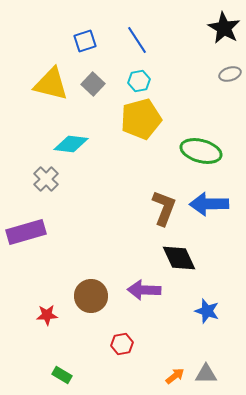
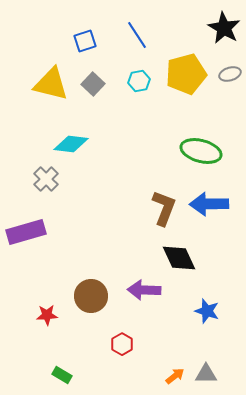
blue line: moved 5 px up
yellow pentagon: moved 45 px right, 45 px up
red hexagon: rotated 20 degrees counterclockwise
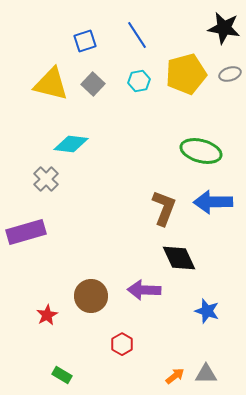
black star: rotated 20 degrees counterclockwise
blue arrow: moved 4 px right, 2 px up
red star: rotated 25 degrees counterclockwise
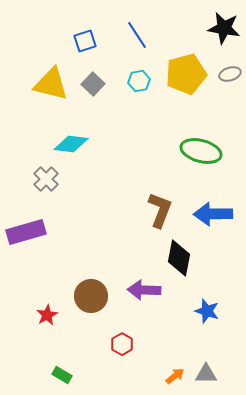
blue arrow: moved 12 px down
brown L-shape: moved 4 px left, 2 px down
black diamond: rotated 36 degrees clockwise
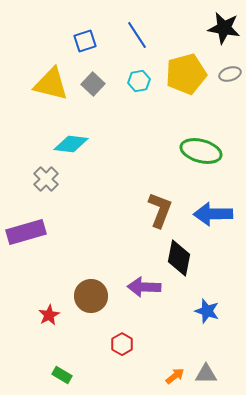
purple arrow: moved 3 px up
red star: moved 2 px right
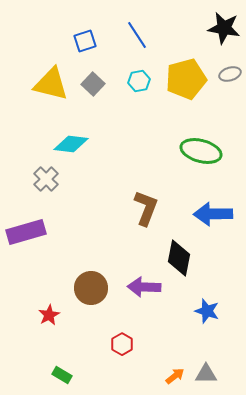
yellow pentagon: moved 5 px down
brown L-shape: moved 14 px left, 2 px up
brown circle: moved 8 px up
